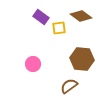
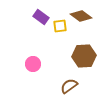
yellow square: moved 1 px right, 2 px up
brown hexagon: moved 2 px right, 3 px up; rotated 10 degrees counterclockwise
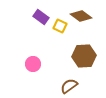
yellow square: rotated 32 degrees clockwise
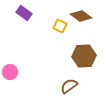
purple rectangle: moved 17 px left, 4 px up
pink circle: moved 23 px left, 8 px down
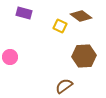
purple rectangle: rotated 21 degrees counterclockwise
pink circle: moved 15 px up
brown semicircle: moved 5 px left
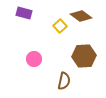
yellow square: rotated 24 degrees clockwise
pink circle: moved 24 px right, 2 px down
brown semicircle: moved 5 px up; rotated 138 degrees clockwise
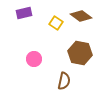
purple rectangle: rotated 28 degrees counterclockwise
yellow square: moved 4 px left, 3 px up; rotated 16 degrees counterclockwise
brown hexagon: moved 4 px left, 3 px up; rotated 15 degrees clockwise
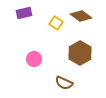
brown hexagon: rotated 20 degrees clockwise
brown semicircle: moved 2 px down; rotated 102 degrees clockwise
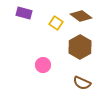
purple rectangle: rotated 28 degrees clockwise
brown hexagon: moved 6 px up
pink circle: moved 9 px right, 6 px down
brown semicircle: moved 18 px right
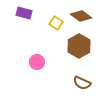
brown hexagon: moved 1 px left, 1 px up
pink circle: moved 6 px left, 3 px up
